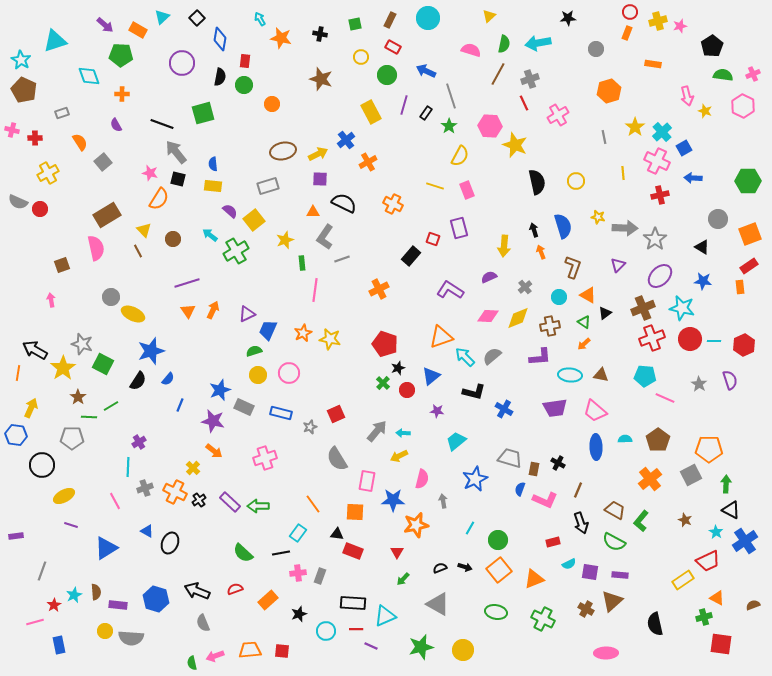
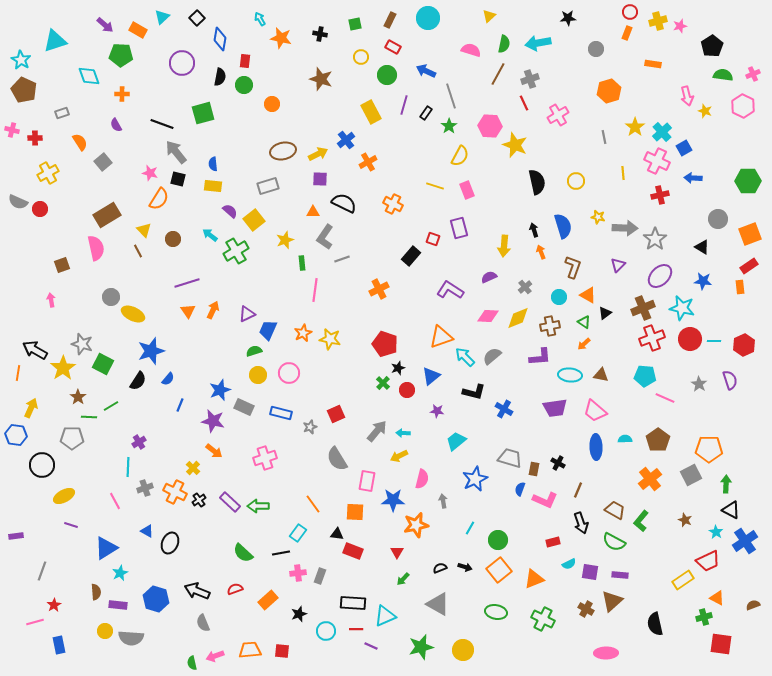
cyan star at (74, 595): moved 46 px right, 22 px up
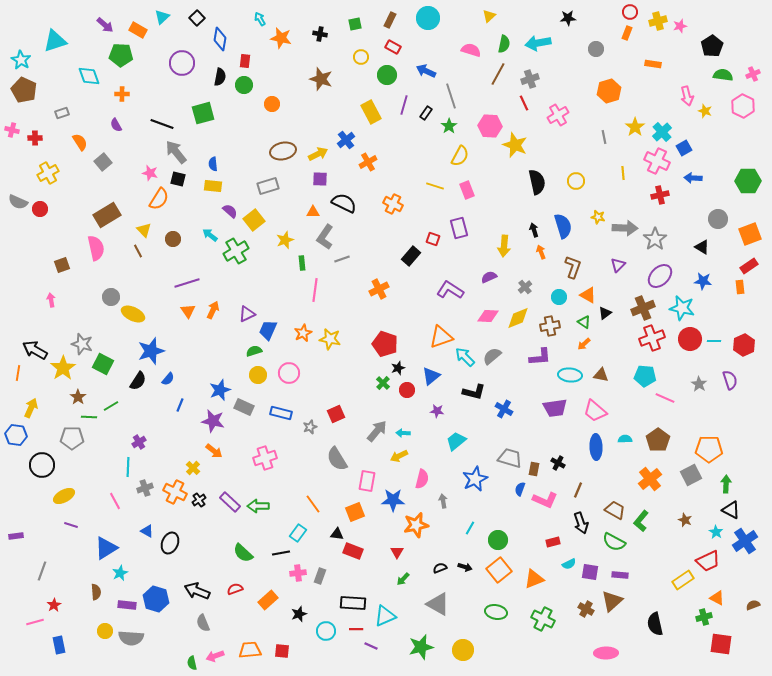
orange square at (355, 512): rotated 24 degrees counterclockwise
purple rectangle at (118, 605): moved 9 px right
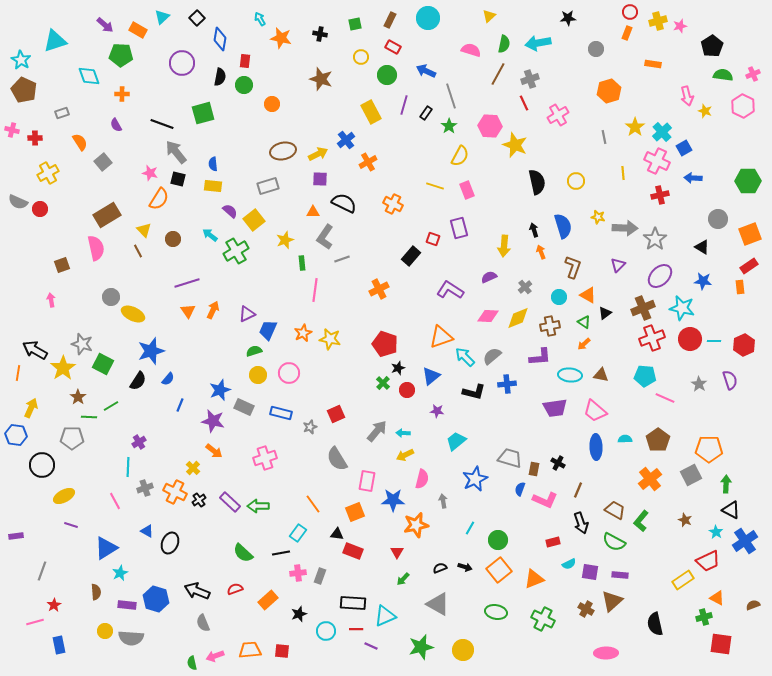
blue cross at (504, 409): moved 3 px right, 25 px up; rotated 36 degrees counterclockwise
yellow arrow at (399, 456): moved 6 px right, 1 px up
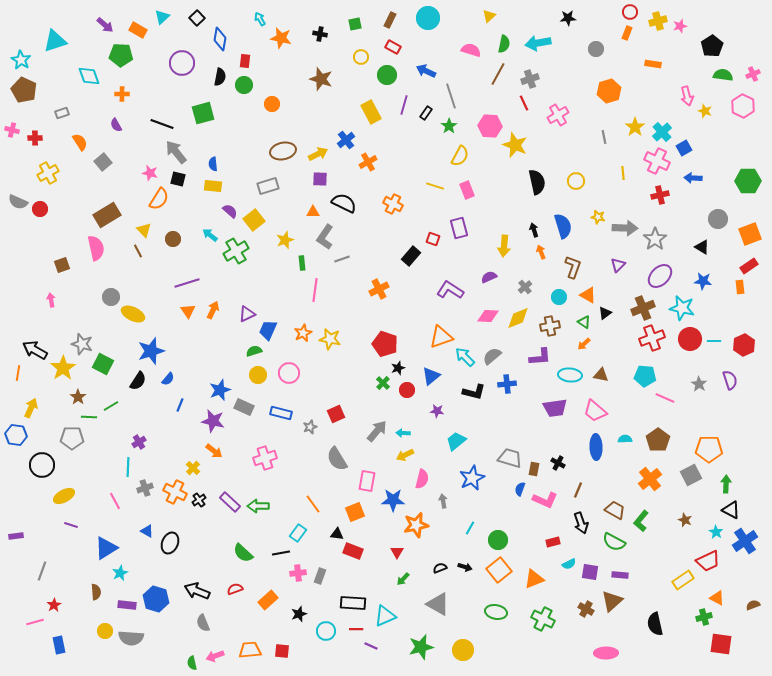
blue star at (475, 479): moved 3 px left, 1 px up
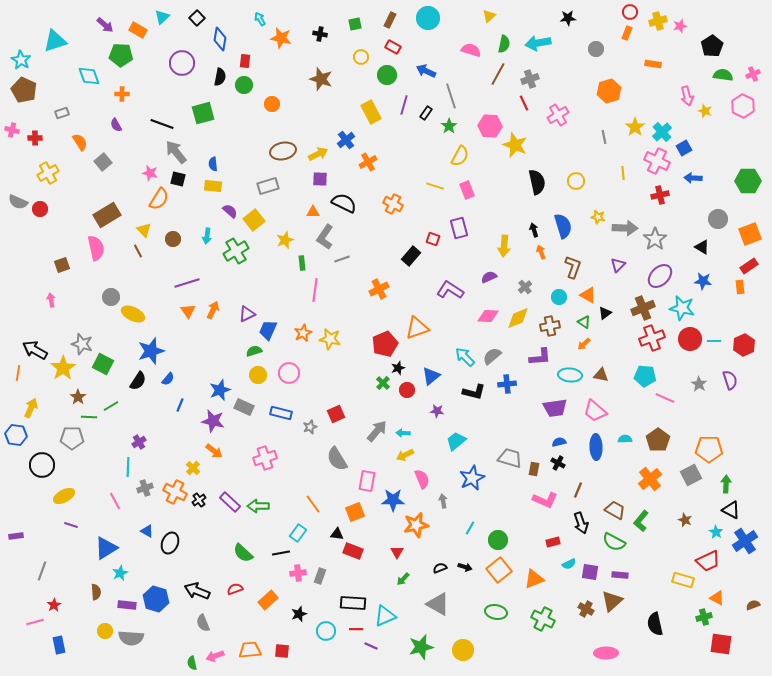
cyan arrow at (210, 235): moved 3 px left, 1 px down; rotated 119 degrees counterclockwise
orange triangle at (441, 337): moved 24 px left, 9 px up
red pentagon at (385, 344): rotated 30 degrees clockwise
pink semicircle at (422, 479): rotated 36 degrees counterclockwise
blue semicircle at (520, 489): moved 39 px right, 47 px up; rotated 56 degrees clockwise
yellow rectangle at (683, 580): rotated 50 degrees clockwise
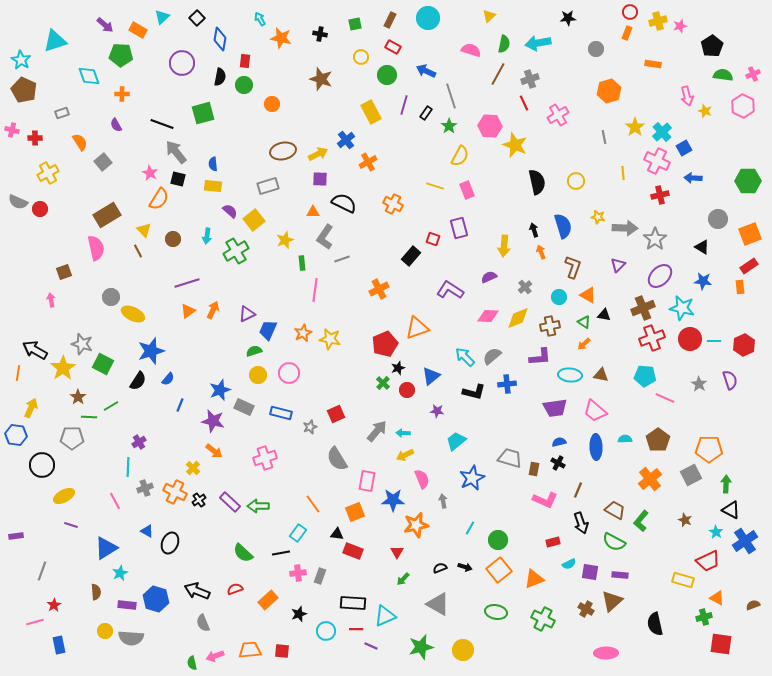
pink star at (150, 173): rotated 14 degrees clockwise
brown square at (62, 265): moved 2 px right, 7 px down
orange triangle at (188, 311): rotated 28 degrees clockwise
black triangle at (605, 313): moved 1 px left, 2 px down; rotated 48 degrees clockwise
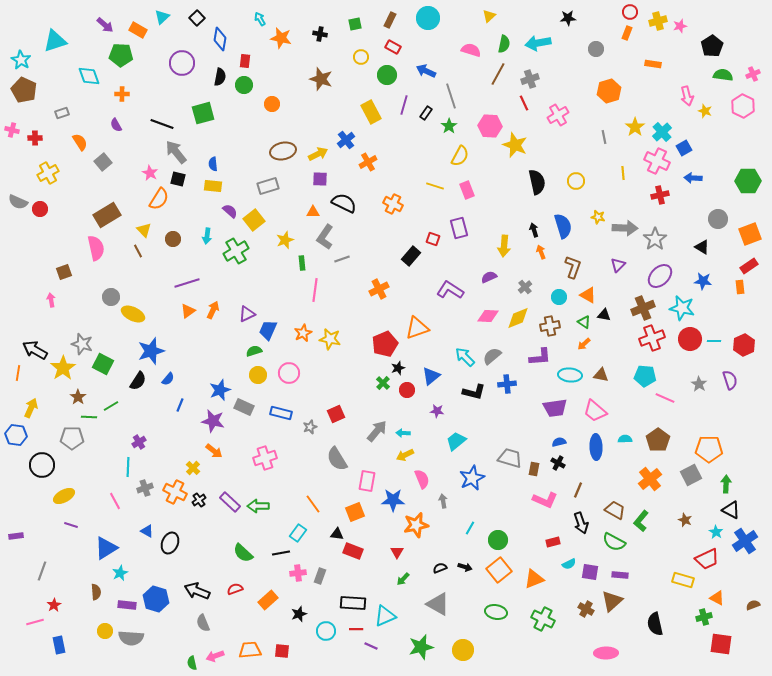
red trapezoid at (708, 561): moved 1 px left, 2 px up
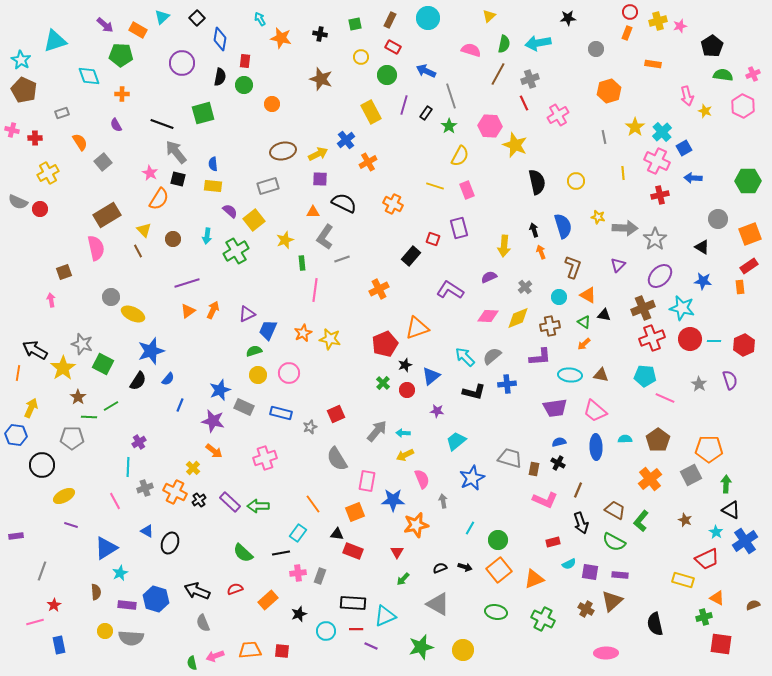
black star at (398, 368): moved 7 px right, 3 px up
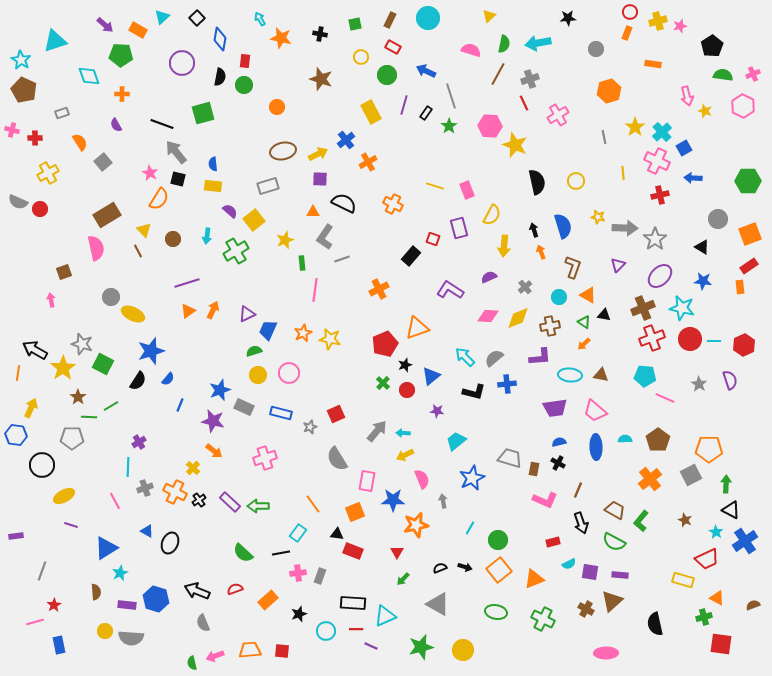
orange circle at (272, 104): moved 5 px right, 3 px down
yellow semicircle at (460, 156): moved 32 px right, 59 px down
gray semicircle at (492, 356): moved 2 px right, 2 px down
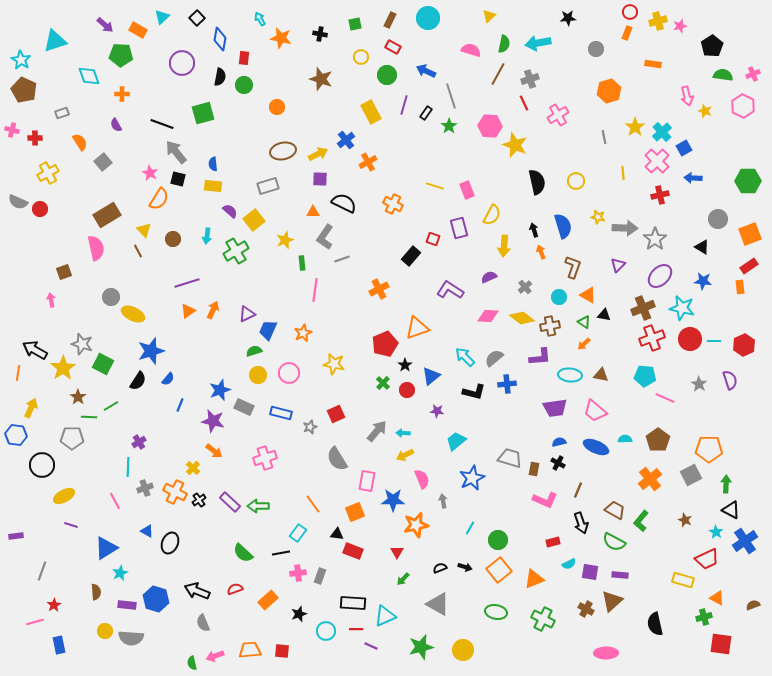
red rectangle at (245, 61): moved 1 px left, 3 px up
pink cross at (657, 161): rotated 20 degrees clockwise
yellow diamond at (518, 318): moved 4 px right; rotated 60 degrees clockwise
yellow star at (330, 339): moved 4 px right, 25 px down
black star at (405, 365): rotated 16 degrees counterclockwise
blue ellipse at (596, 447): rotated 65 degrees counterclockwise
